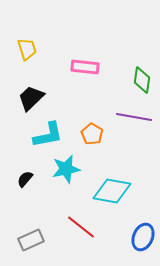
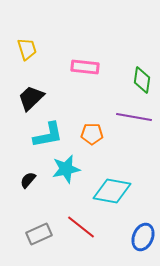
orange pentagon: rotated 30 degrees counterclockwise
black semicircle: moved 3 px right, 1 px down
gray rectangle: moved 8 px right, 6 px up
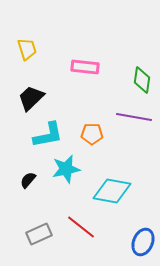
blue ellipse: moved 5 px down
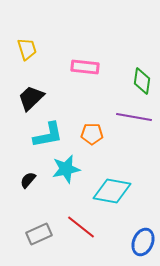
green diamond: moved 1 px down
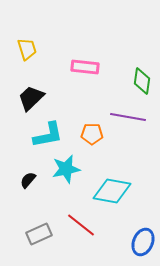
purple line: moved 6 px left
red line: moved 2 px up
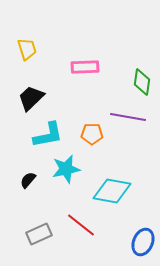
pink rectangle: rotated 8 degrees counterclockwise
green diamond: moved 1 px down
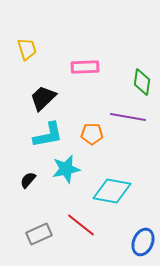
black trapezoid: moved 12 px right
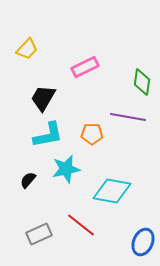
yellow trapezoid: rotated 60 degrees clockwise
pink rectangle: rotated 24 degrees counterclockwise
black trapezoid: rotated 16 degrees counterclockwise
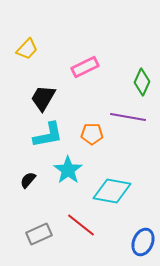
green diamond: rotated 16 degrees clockwise
cyan star: moved 2 px right, 1 px down; rotated 24 degrees counterclockwise
